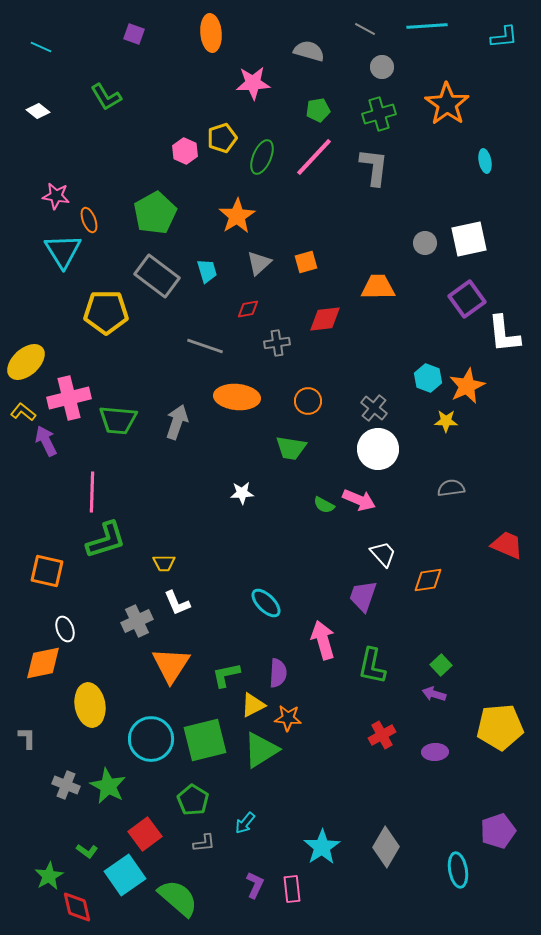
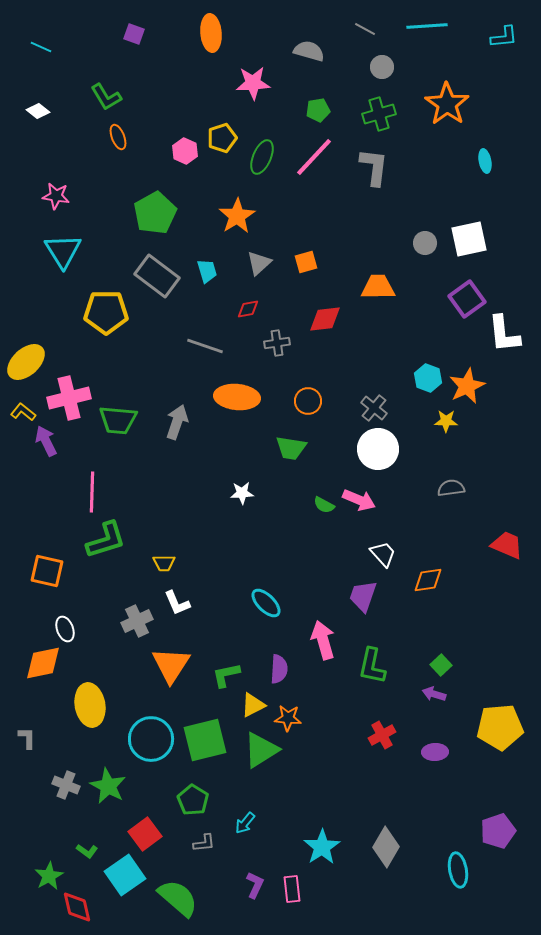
orange ellipse at (89, 220): moved 29 px right, 83 px up
purple semicircle at (278, 673): moved 1 px right, 4 px up
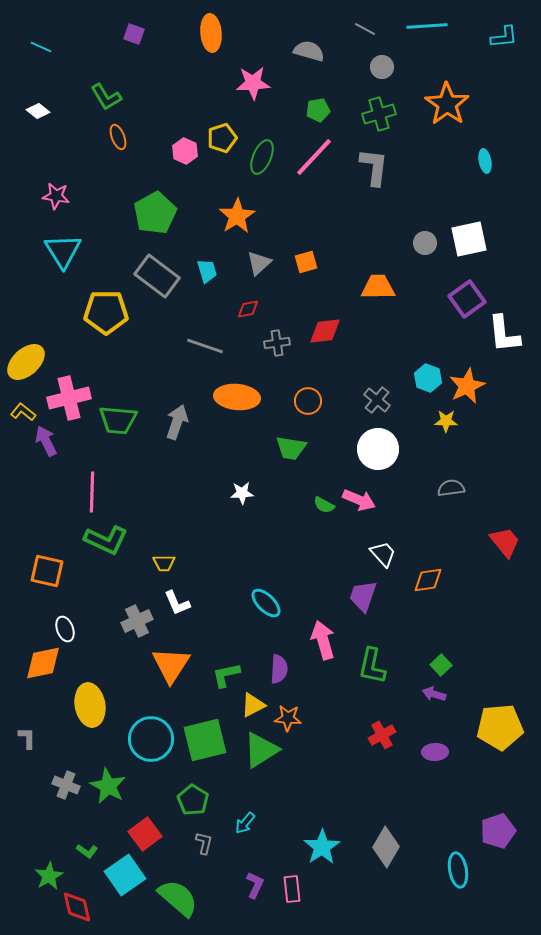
red diamond at (325, 319): moved 12 px down
gray cross at (374, 408): moved 3 px right, 8 px up
green L-shape at (106, 540): rotated 42 degrees clockwise
red trapezoid at (507, 545): moved 2 px left, 3 px up; rotated 28 degrees clockwise
gray L-shape at (204, 843): rotated 70 degrees counterclockwise
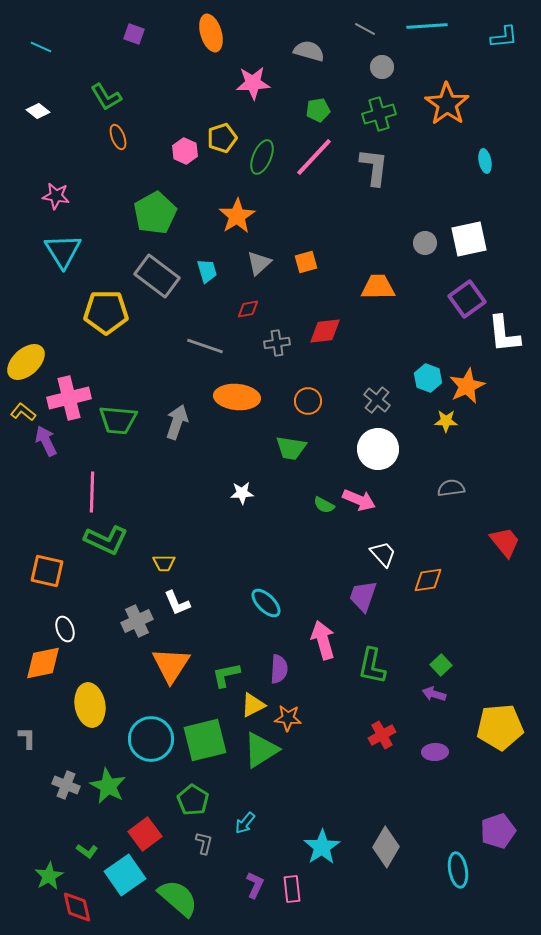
orange ellipse at (211, 33): rotated 12 degrees counterclockwise
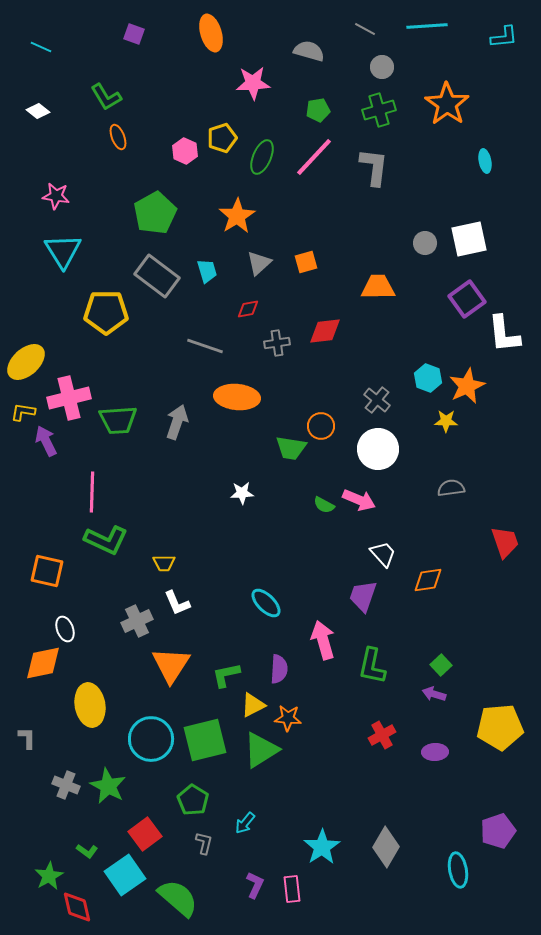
green cross at (379, 114): moved 4 px up
orange circle at (308, 401): moved 13 px right, 25 px down
yellow L-shape at (23, 412): rotated 30 degrees counterclockwise
green trapezoid at (118, 420): rotated 9 degrees counterclockwise
red trapezoid at (505, 542): rotated 20 degrees clockwise
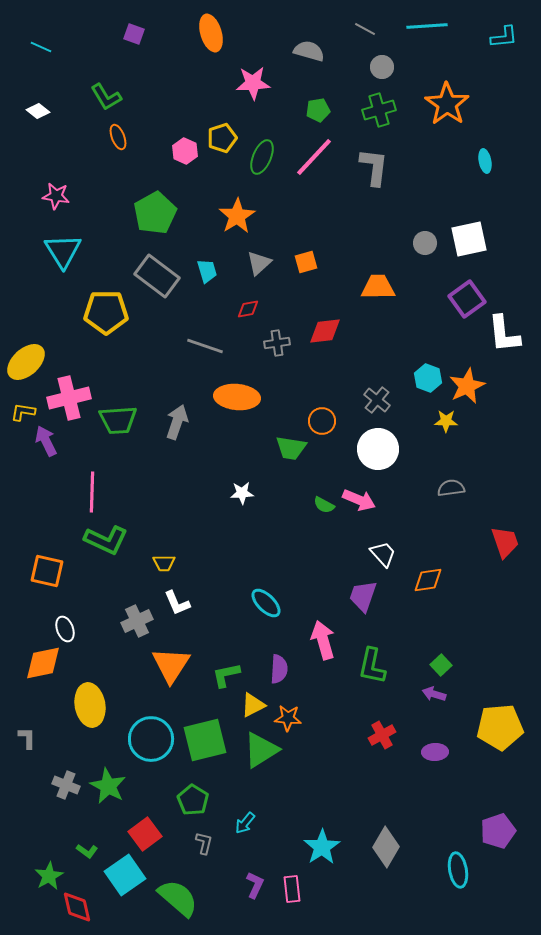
orange circle at (321, 426): moved 1 px right, 5 px up
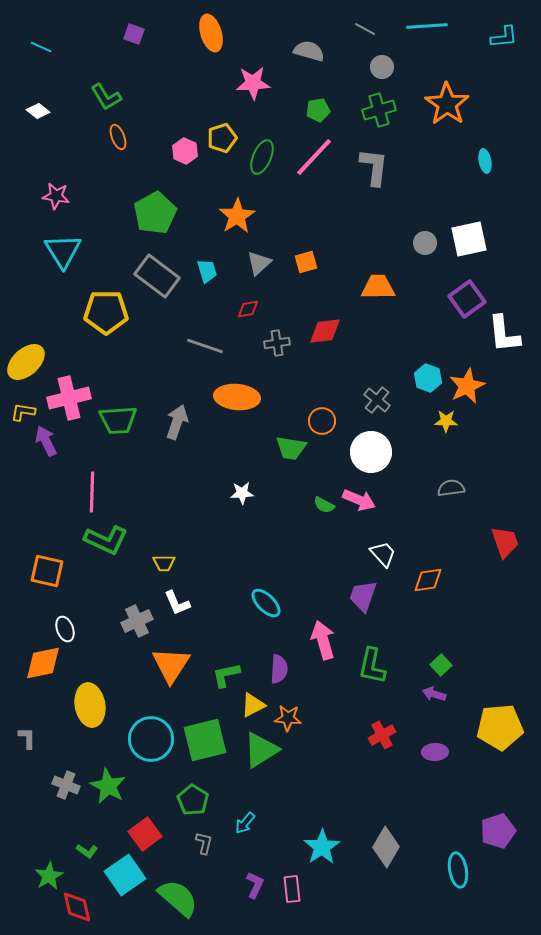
white circle at (378, 449): moved 7 px left, 3 px down
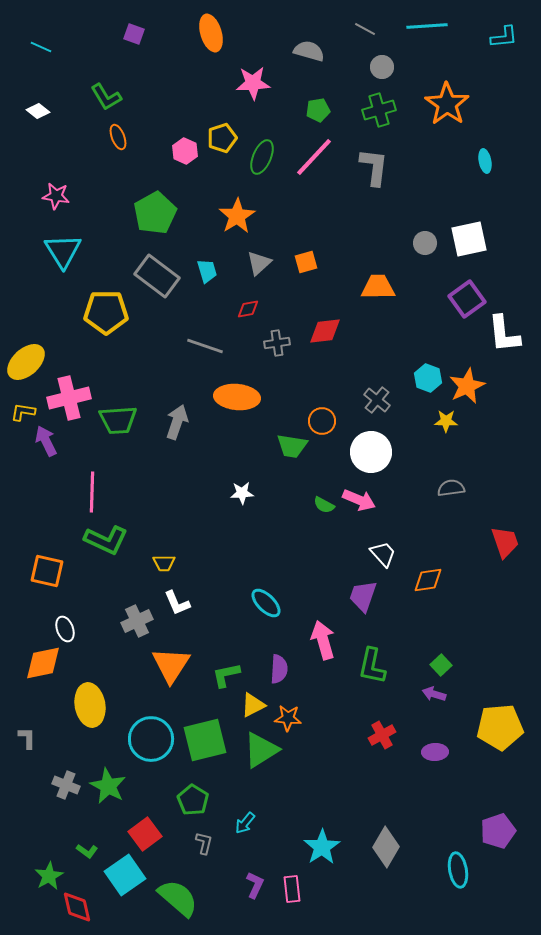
green trapezoid at (291, 448): moved 1 px right, 2 px up
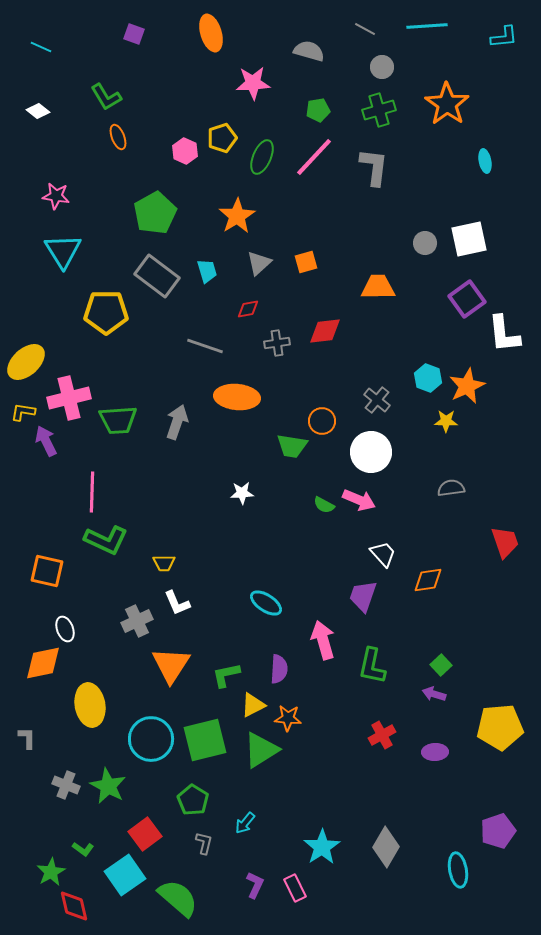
cyan ellipse at (266, 603): rotated 12 degrees counterclockwise
green L-shape at (87, 851): moved 4 px left, 2 px up
green star at (49, 876): moved 2 px right, 4 px up
pink rectangle at (292, 889): moved 3 px right, 1 px up; rotated 20 degrees counterclockwise
red diamond at (77, 907): moved 3 px left, 1 px up
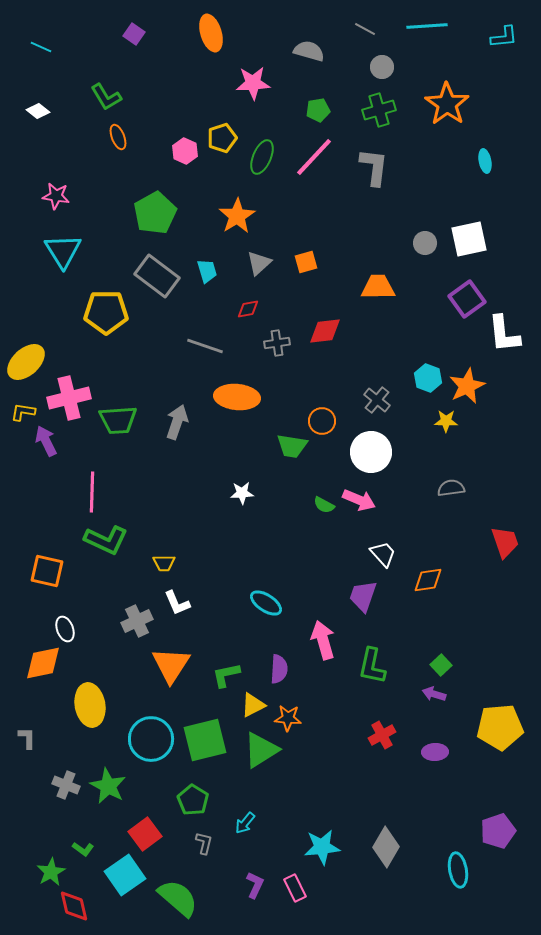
purple square at (134, 34): rotated 15 degrees clockwise
cyan star at (322, 847): rotated 27 degrees clockwise
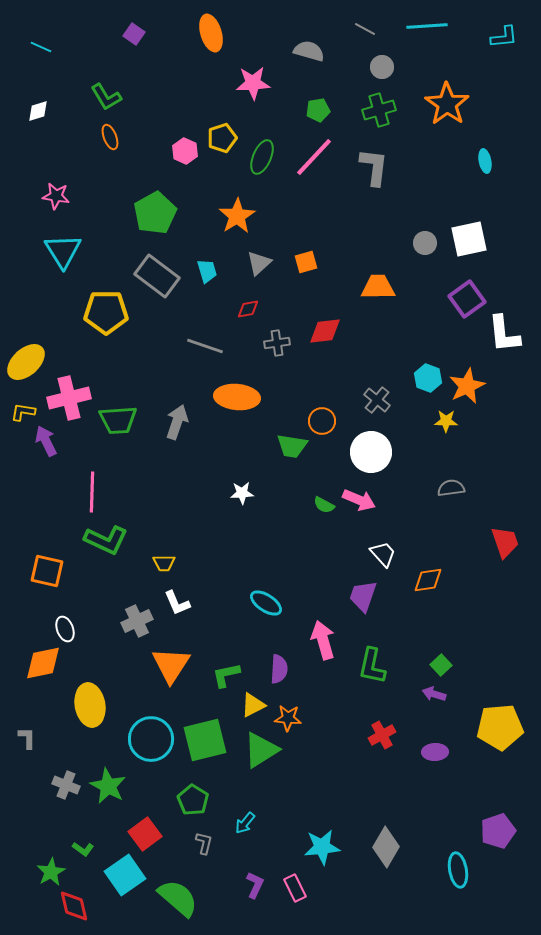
white diamond at (38, 111): rotated 55 degrees counterclockwise
orange ellipse at (118, 137): moved 8 px left
